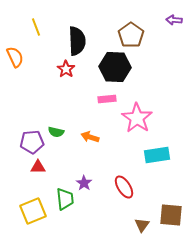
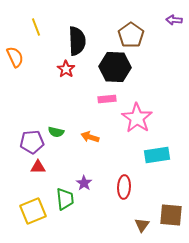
red ellipse: rotated 35 degrees clockwise
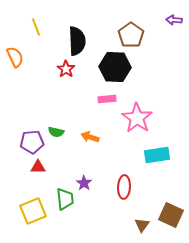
brown square: rotated 20 degrees clockwise
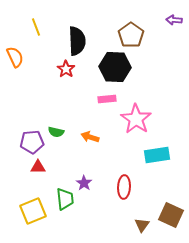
pink star: moved 1 px left, 1 px down
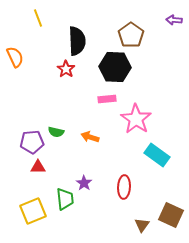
yellow line: moved 2 px right, 9 px up
cyan rectangle: rotated 45 degrees clockwise
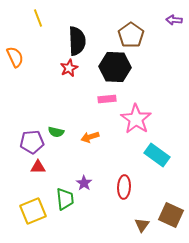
red star: moved 3 px right, 1 px up; rotated 12 degrees clockwise
orange arrow: rotated 36 degrees counterclockwise
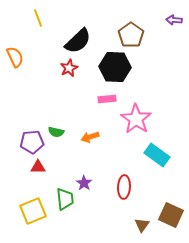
black semicircle: moved 1 px right; rotated 48 degrees clockwise
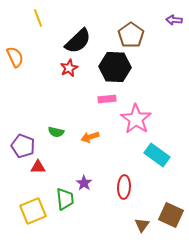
purple pentagon: moved 9 px left, 4 px down; rotated 25 degrees clockwise
